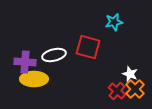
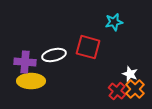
yellow ellipse: moved 3 px left, 2 px down
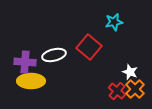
red square: moved 1 px right; rotated 25 degrees clockwise
white star: moved 2 px up
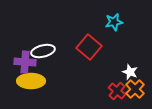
white ellipse: moved 11 px left, 4 px up
